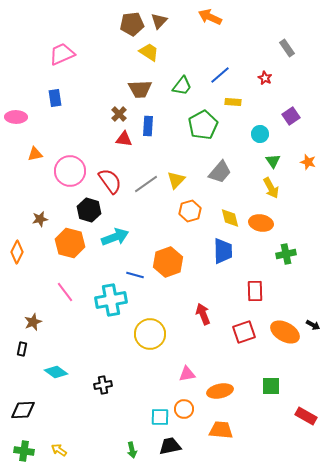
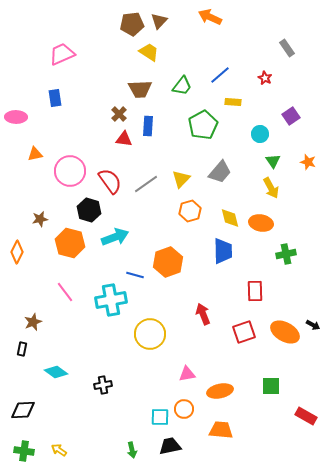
yellow triangle at (176, 180): moved 5 px right, 1 px up
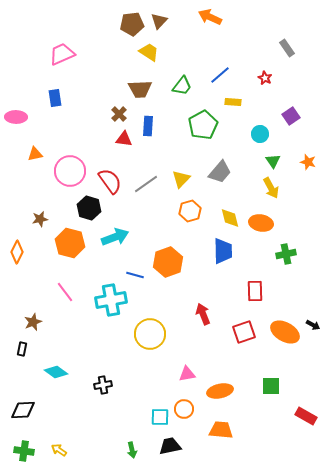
black hexagon at (89, 210): moved 2 px up
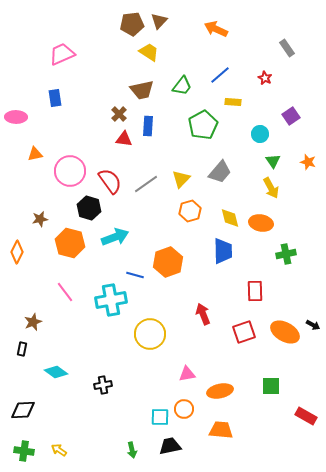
orange arrow at (210, 17): moved 6 px right, 12 px down
brown trapezoid at (140, 89): moved 2 px right, 1 px down; rotated 10 degrees counterclockwise
